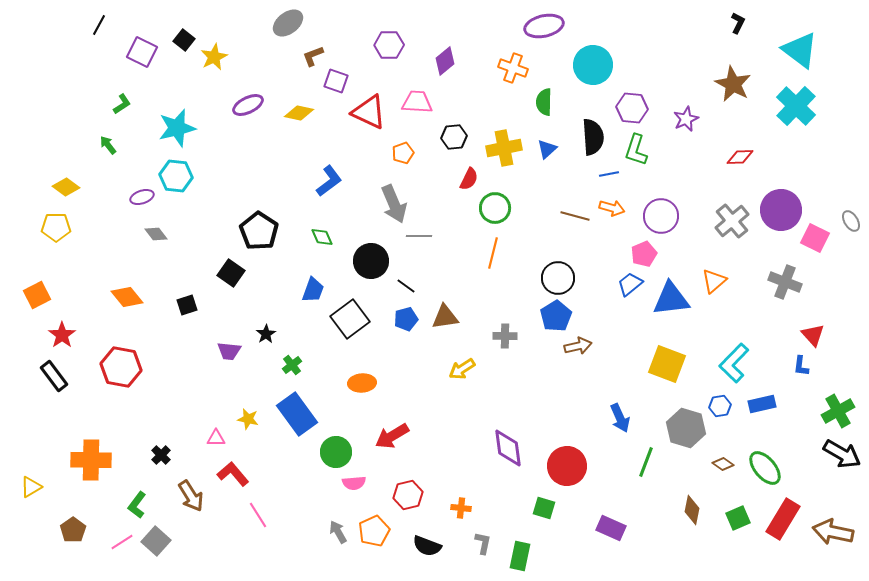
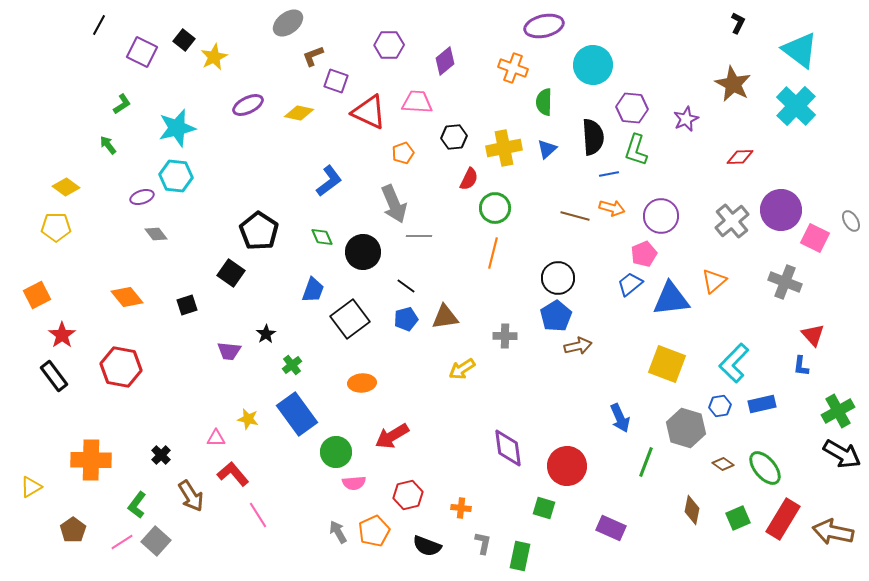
black circle at (371, 261): moved 8 px left, 9 px up
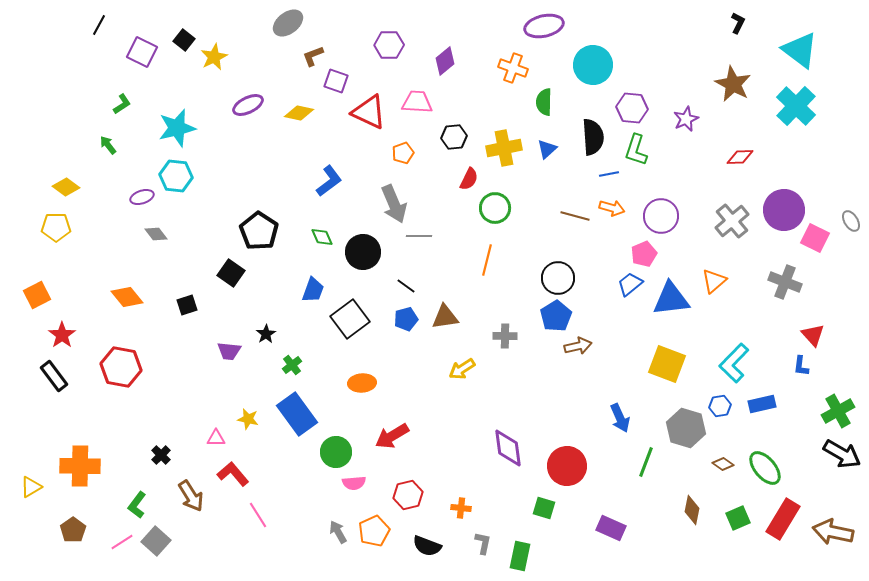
purple circle at (781, 210): moved 3 px right
orange line at (493, 253): moved 6 px left, 7 px down
orange cross at (91, 460): moved 11 px left, 6 px down
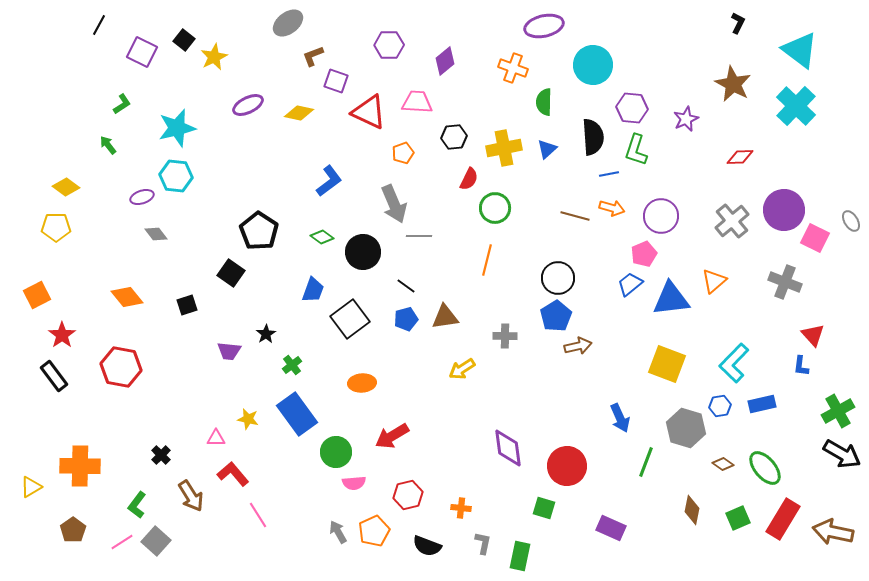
green diamond at (322, 237): rotated 30 degrees counterclockwise
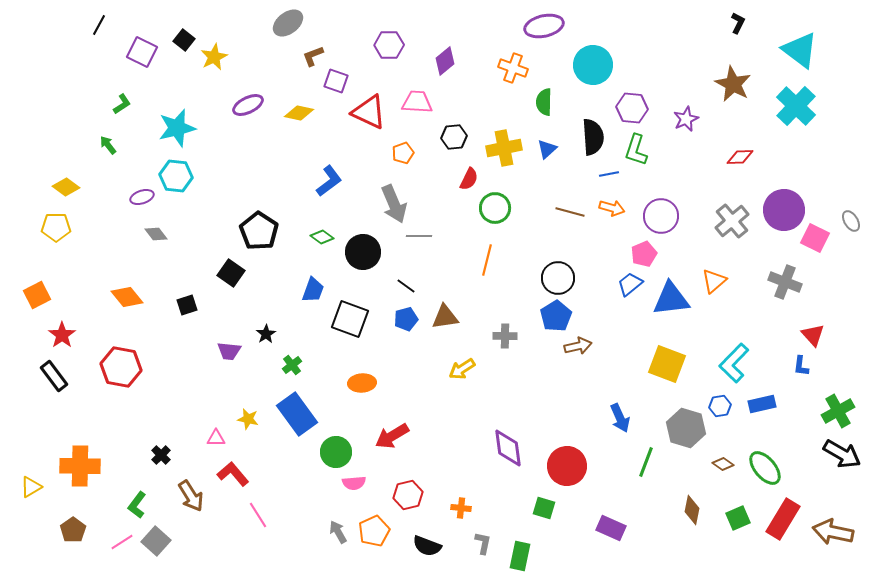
brown line at (575, 216): moved 5 px left, 4 px up
black square at (350, 319): rotated 33 degrees counterclockwise
